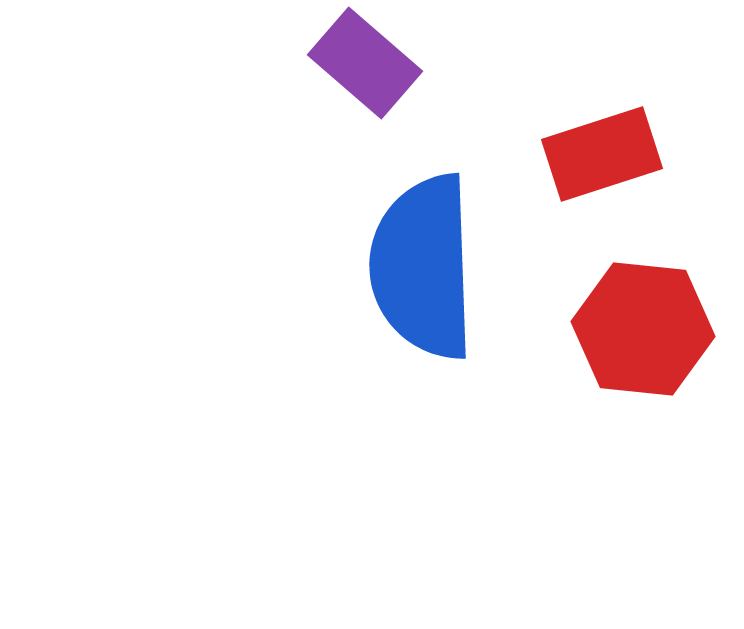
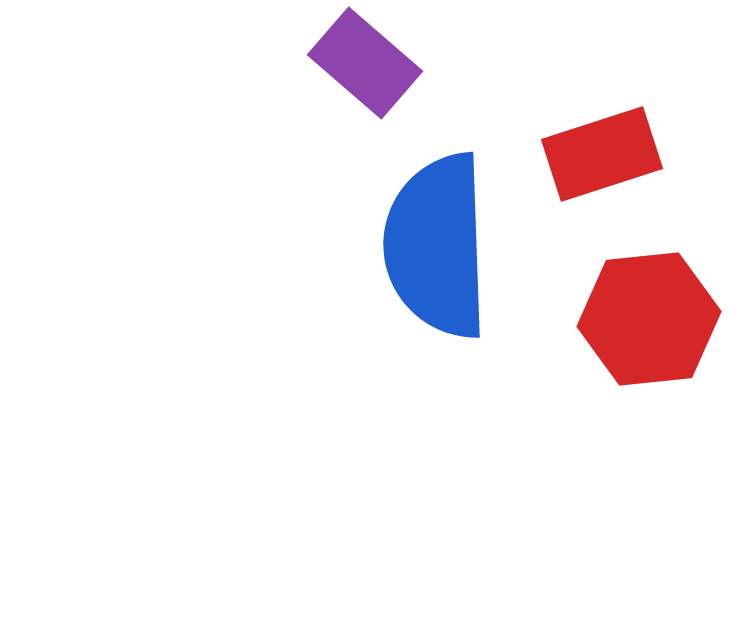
blue semicircle: moved 14 px right, 21 px up
red hexagon: moved 6 px right, 10 px up; rotated 12 degrees counterclockwise
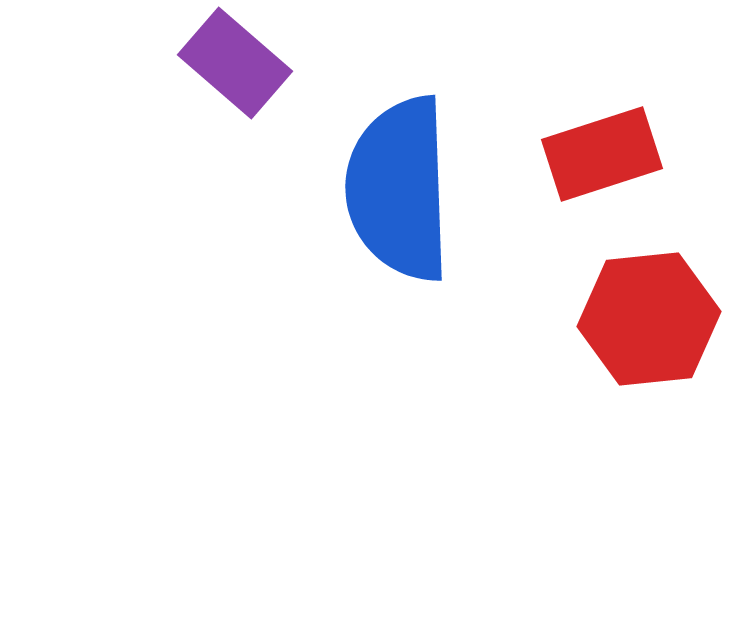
purple rectangle: moved 130 px left
blue semicircle: moved 38 px left, 57 px up
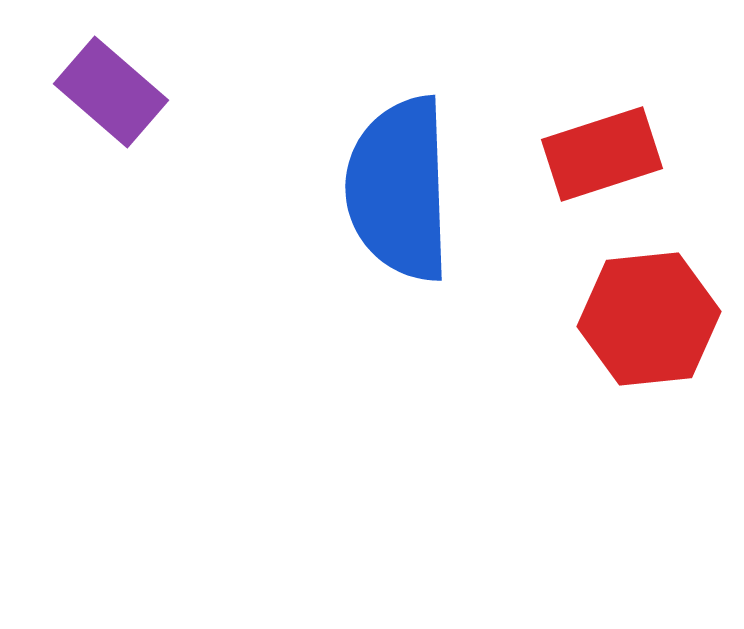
purple rectangle: moved 124 px left, 29 px down
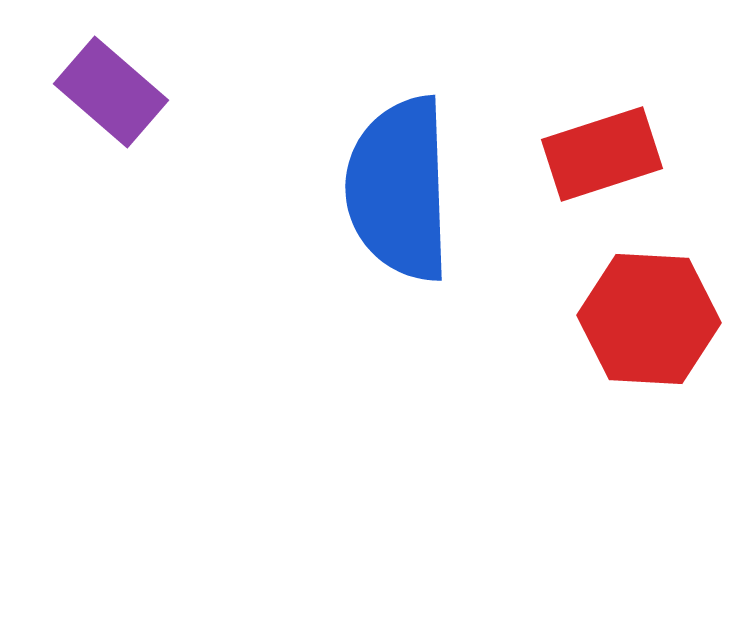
red hexagon: rotated 9 degrees clockwise
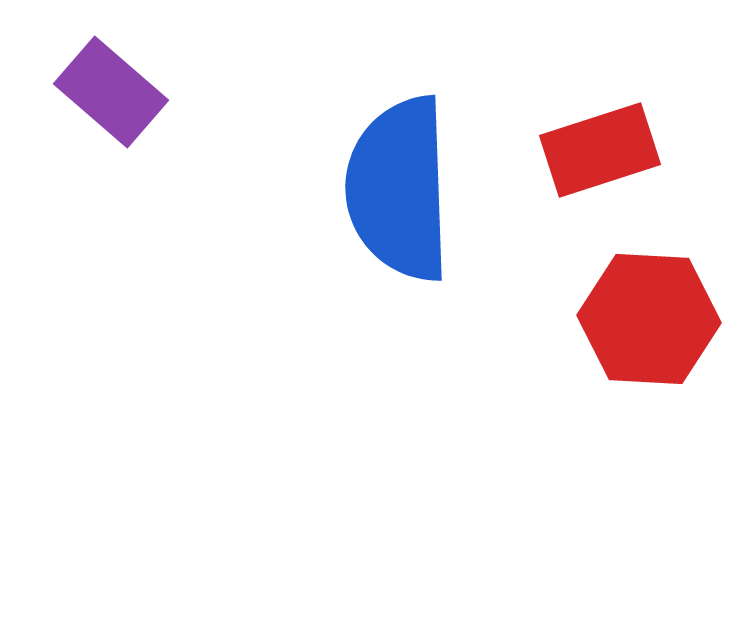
red rectangle: moved 2 px left, 4 px up
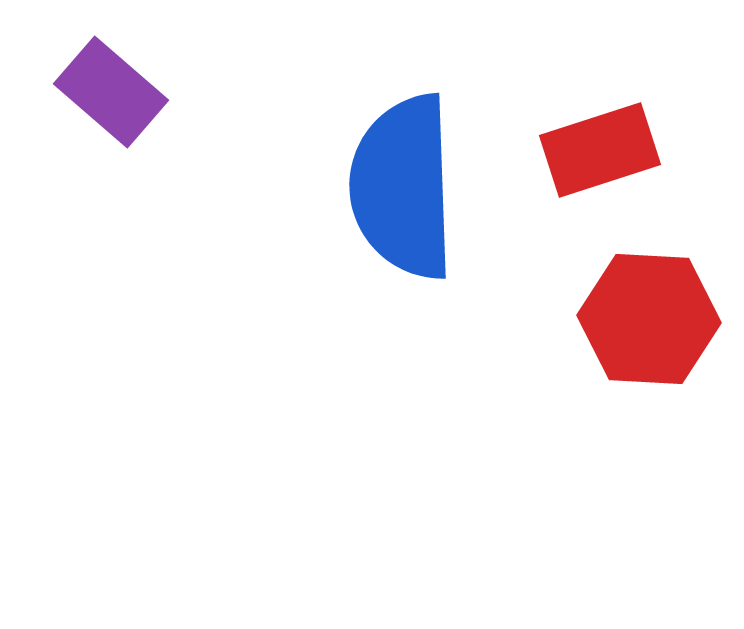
blue semicircle: moved 4 px right, 2 px up
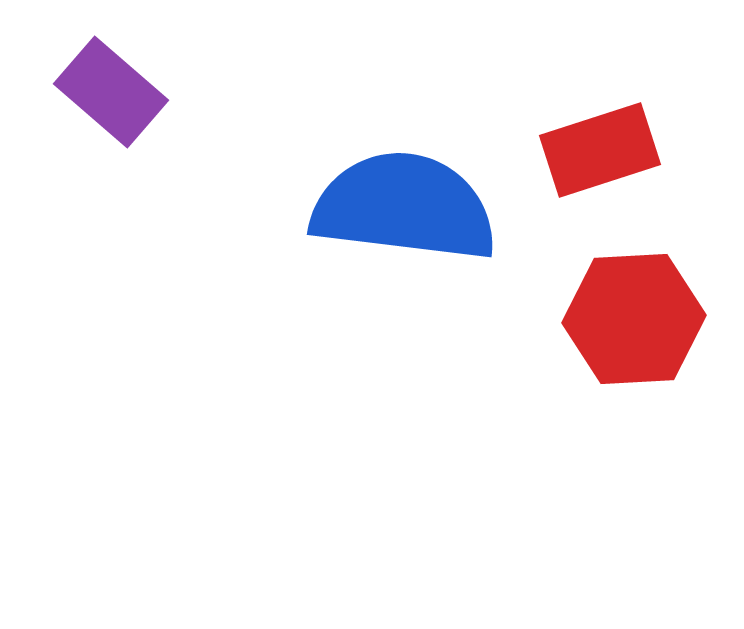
blue semicircle: moved 1 px right, 20 px down; rotated 99 degrees clockwise
red hexagon: moved 15 px left; rotated 6 degrees counterclockwise
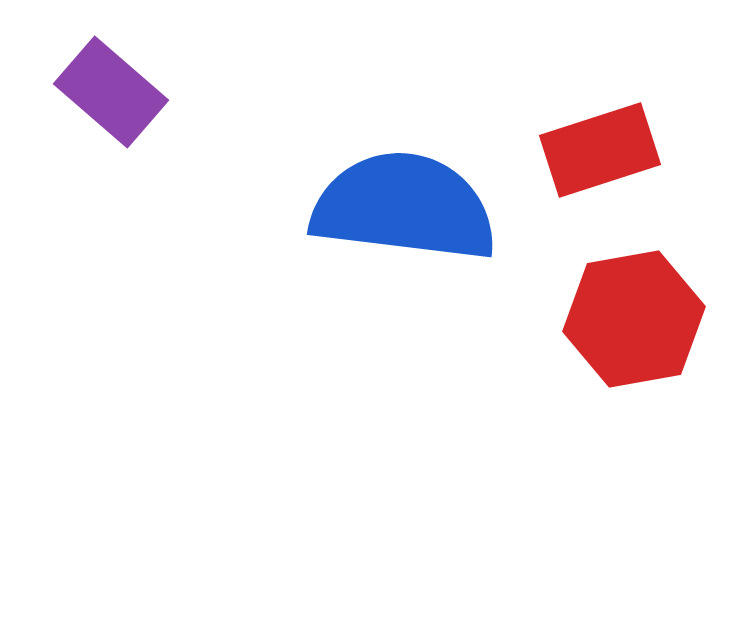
red hexagon: rotated 7 degrees counterclockwise
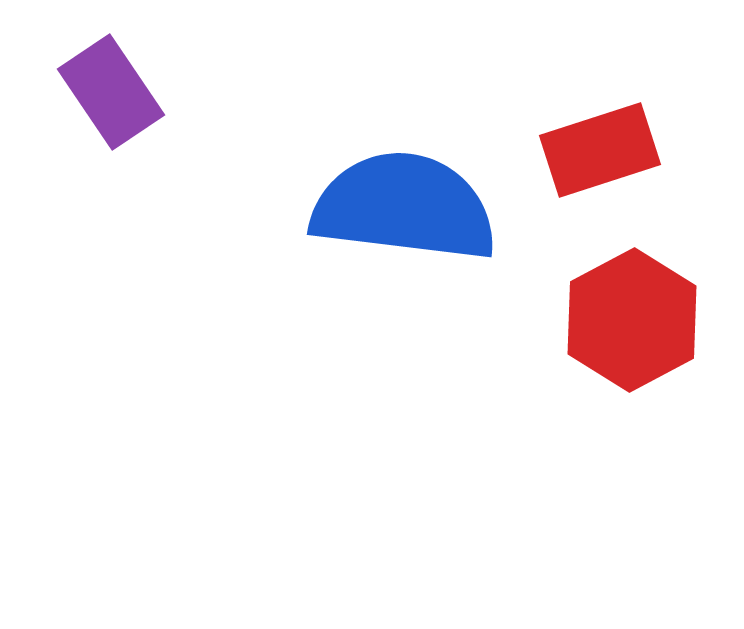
purple rectangle: rotated 15 degrees clockwise
red hexagon: moved 2 px left, 1 px down; rotated 18 degrees counterclockwise
